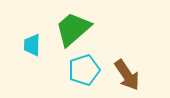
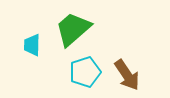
cyan pentagon: moved 1 px right, 2 px down
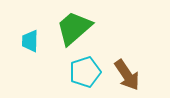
green trapezoid: moved 1 px right, 1 px up
cyan trapezoid: moved 2 px left, 4 px up
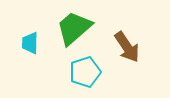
cyan trapezoid: moved 2 px down
brown arrow: moved 28 px up
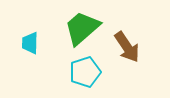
green trapezoid: moved 8 px right
